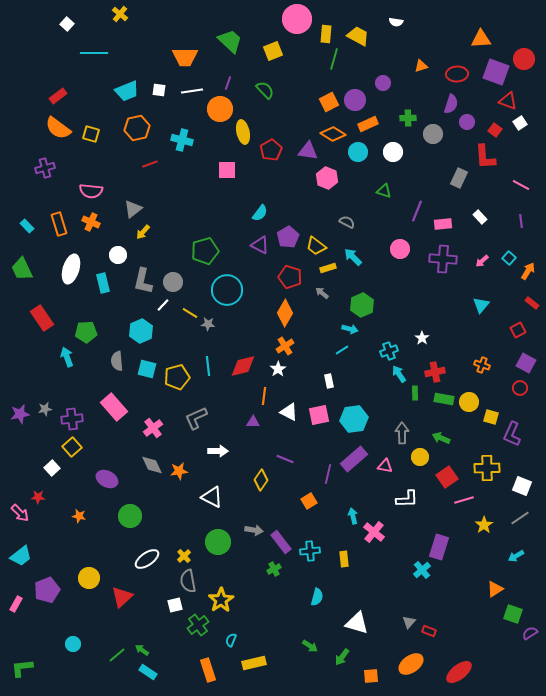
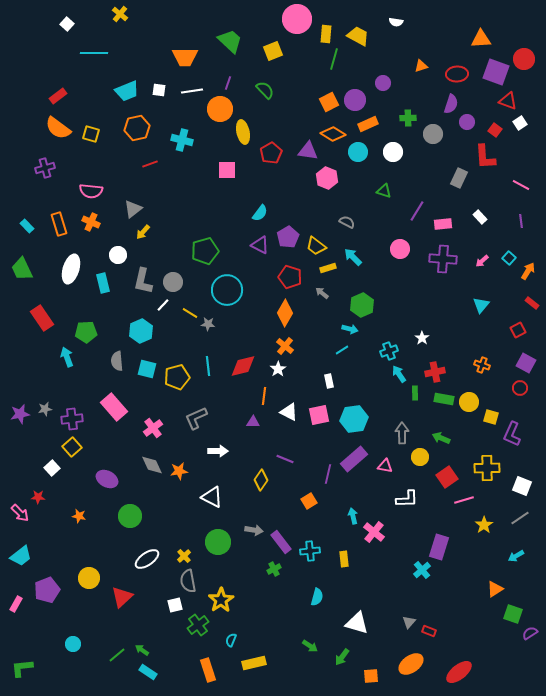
red pentagon at (271, 150): moved 3 px down
purple line at (417, 211): rotated 10 degrees clockwise
orange cross at (285, 346): rotated 18 degrees counterclockwise
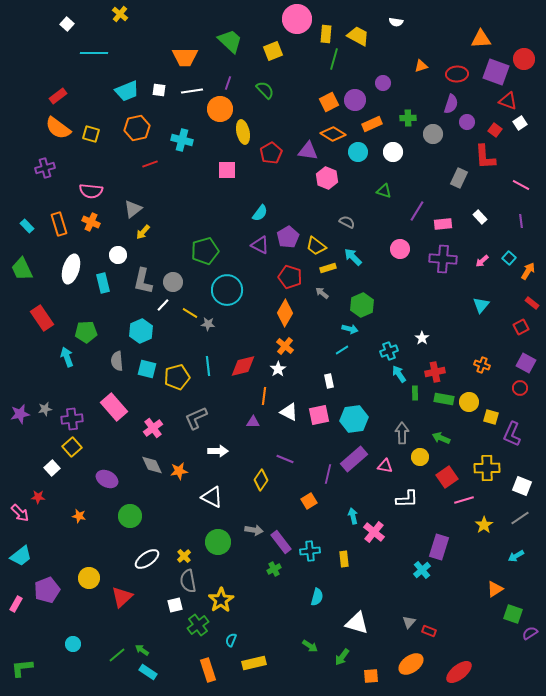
orange rectangle at (368, 124): moved 4 px right
red square at (518, 330): moved 3 px right, 3 px up
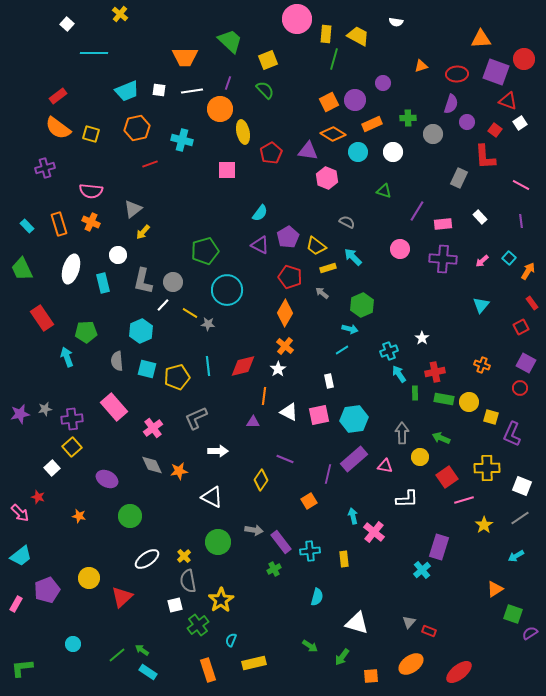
yellow square at (273, 51): moved 5 px left, 9 px down
red rectangle at (532, 303): rotated 16 degrees clockwise
red star at (38, 497): rotated 16 degrees clockwise
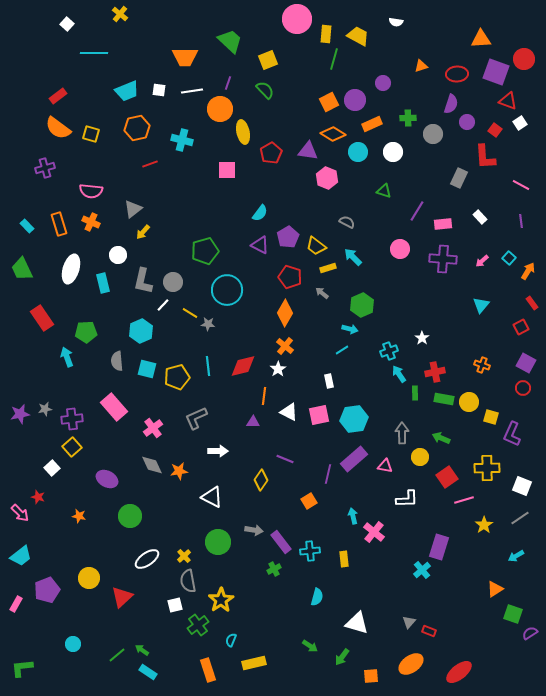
red circle at (520, 388): moved 3 px right
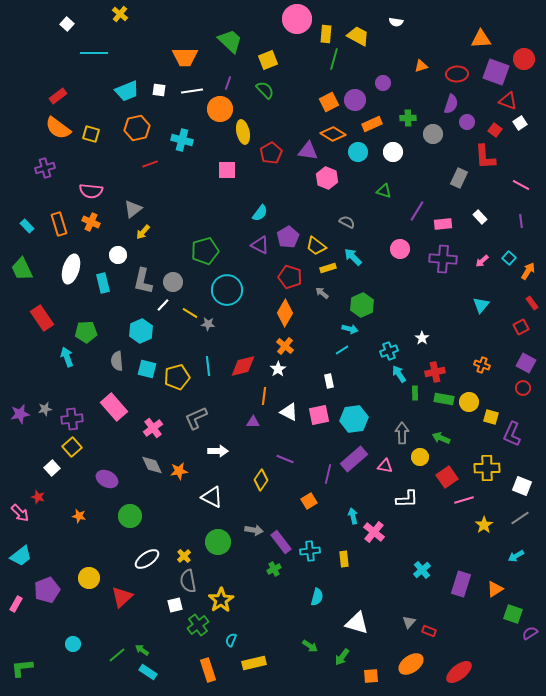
purple rectangle at (439, 547): moved 22 px right, 37 px down
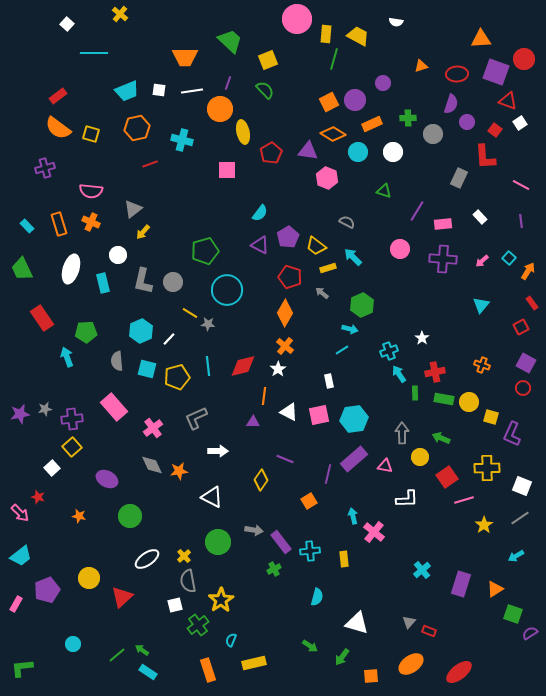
white line at (163, 305): moved 6 px right, 34 px down
